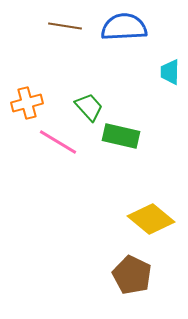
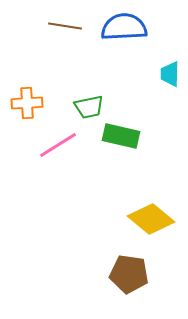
cyan trapezoid: moved 2 px down
orange cross: rotated 12 degrees clockwise
green trapezoid: rotated 120 degrees clockwise
pink line: moved 3 px down; rotated 63 degrees counterclockwise
brown pentagon: moved 3 px left, 1 px up; rotated 18 degrees counterclockwise
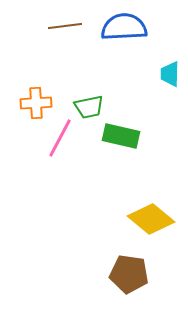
brown line: rotated 16 degrees counterclockwise
orange cross: moved 9 px right
pink line: moved 2 px right, 7 px up; rotated 30 degrees counterclockwise
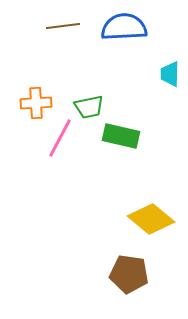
brown line: moved 2 px left
